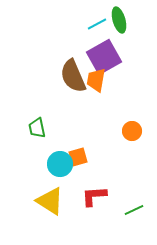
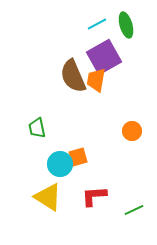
green ellipse: moved 7 px right, 5 px down
yellow triangle: moved 2 px left, 4 px up
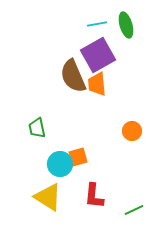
cyan line: rotated 18 degrees clockwise
purple square: moved 6 px left, 2 px up
orange trapezoid: moved 1 px right, 4 px down; rotated 15 degrees counterclockwise
red L-shape: rotated 80 degrees counterclockwise
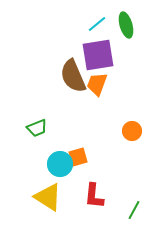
cyan line: rotated 30 degrees counterclockwise
purple square: rotated 20 degrees clockwise
orange trapezoid: rotated 25 degrees clockwise
green trapezoid: rotated 100 degrees counterclockwise
green line: rotated 36 degrees counterclockwise
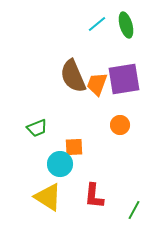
purple square: moved 26 px right, 24 px down
orange circle: moved 12 px left, 6 px up
orange square: moved 4 px left, 10 px up; rotated 12 degrees clockwise
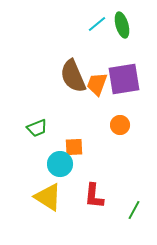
green ellipse: moved 4 px left
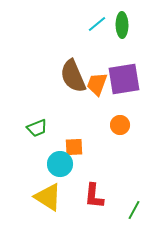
green ellipse: rotated 15 degrees clockwise
